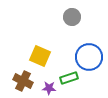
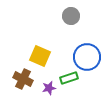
gray circle: moved 1 px left, 1 px up
blue circle: moved 2 px left
brown cross: moved 2 px up
purple star: rotated 16 degrees counterclockwise
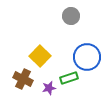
yellow square: rotated 20 degrees clockwise
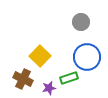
gray circle: moved 10 px right, 6 px down
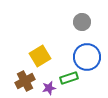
gray circle: moved 1 px right
yellow square: rotated 15 degrees clockwise
brown cross: moved 2 px right, 2 px down; rotated 36 degrees clockwise
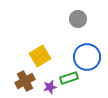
gray circle: moved 4 px left, 3 px up
purple star: moved 1 px right, 1 px up
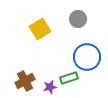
yellow square: moved 27 px up
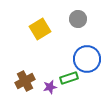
blue circle: moved 2 px down
